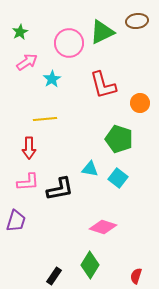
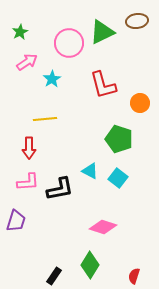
cyan triangle: moved 2 px down; rotated 18 degrees clockwise
red semicircle: moved 2 px left
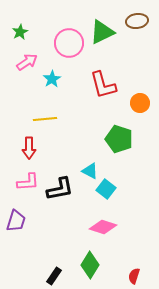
cyan square: moved 12 px left, 11 px down
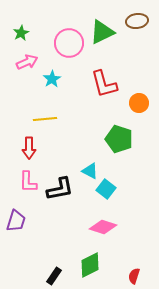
green star: moved 1 px right, 1 px down
pink arrow: rotated 10 degrees clockwise
red L-shape: moved 1 px right, 1 px up
orange circle: moved 1 px left
pink L-shape: rotated 95 degrees clockwise
green diamond: rotated 32 degrees clockwise
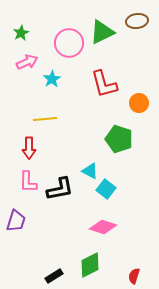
black rectangle: rotated 24 degrees clockwise
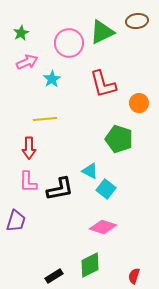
red L-shape: moved 1 px left
